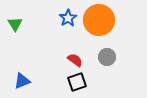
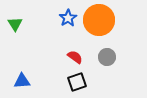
red semicircle: moved 3 px up
blue triangle: rotated 18 degrees clockwise
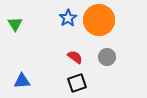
black square: moved 1 px down
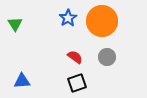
orange circle: moved 3 px right, 1 px down
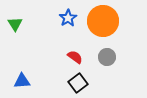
orange circle: moved 1 px right
black square: moved 1 px right; rotated 18 degrees counterclockwise
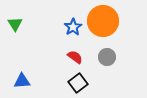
blue star: moved 5 px right, 9 px down
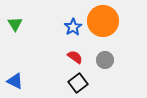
gray circle: moved 2 px left, 3 px down
blue triangle: moved 7 px left; rotated 30 degrees clockwise
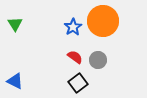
gray circle: moved 7 px left
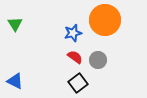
orange circle: moved 2 px right, 1 px up
blue star: moved 6 px down; rotated 18 degrees clockwise
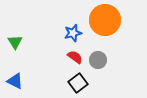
green triangle: moved 18 px down
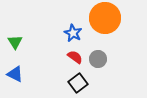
orange circle: moved 2 px up
blue star: rotated 30 degrees counterclockwise
gray circle: moved 1 px up
blue triangle: moved 7 px up
